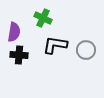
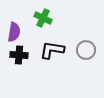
black L-shape: moved 3 px left, 5 px down
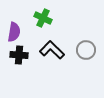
black L-shape: rotated 35 degrees clockwise
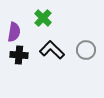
green cross: rotated 18 degrees clockwise
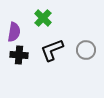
black L-shape: rotated 65 degrees counterclockwise
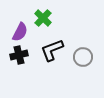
purple semicircle: moved 6 px right; rotated 18 degrees clockwise
gray circle: moved 3 px left, 7 px down
black cross: rotated 18 degrees counterclockwise
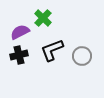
purple semicircle: rotated 144 degrees counterclockwise
gray circle: moved 1 px left, 1 px up
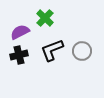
green cross: moved 2 px right
gray circle: moved 5 px up
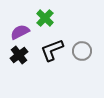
black cross: rotated 24 degrees counterclockwise
